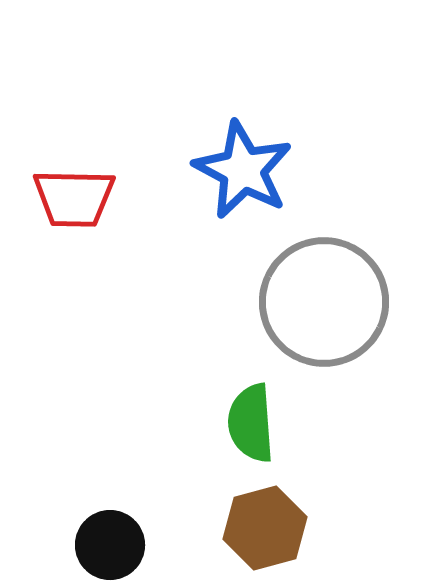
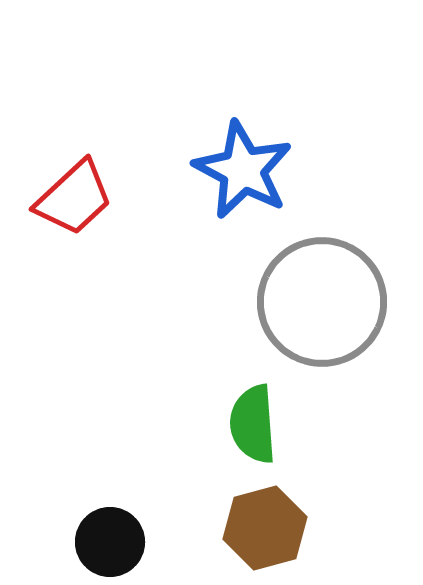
red trapezoid: rotated 44 degrees counterclockwise
gray circle: moved 2 px left
green semicircle: moved 2 px right, 1 px down
black circle: moved 3 px up
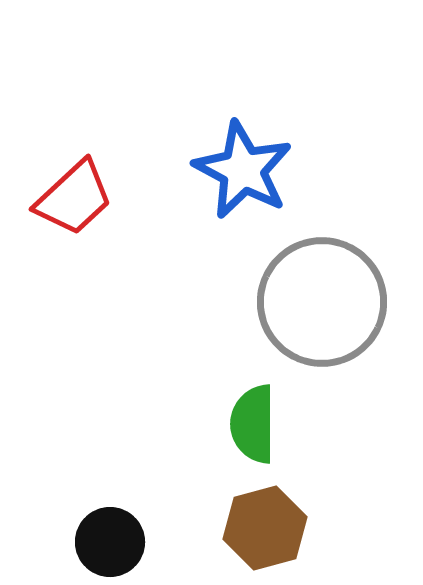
green semicircle: rotated 4 degrees clockwise
